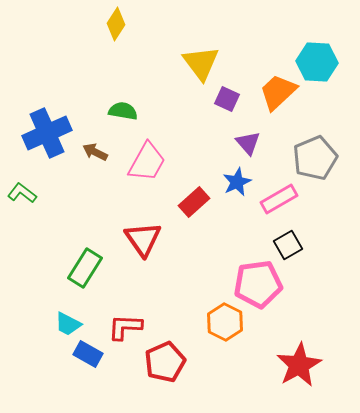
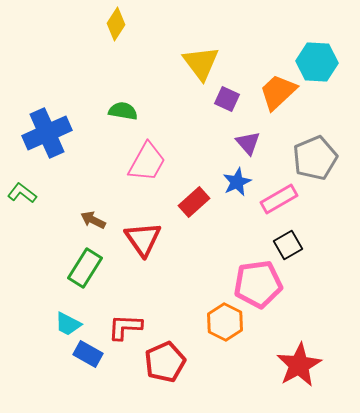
brown arrow: moved 2 px left, 68 px down
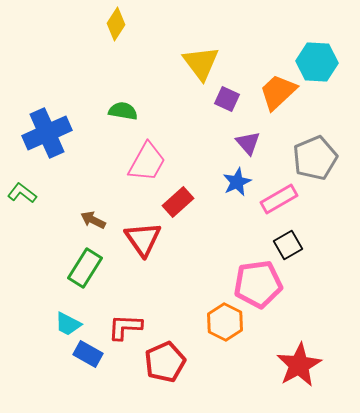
red rectangle: moved 16 px left
